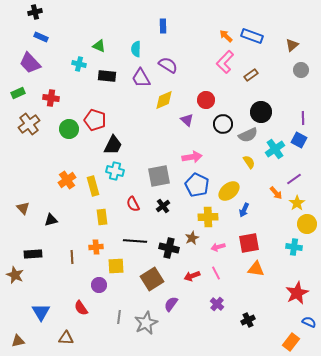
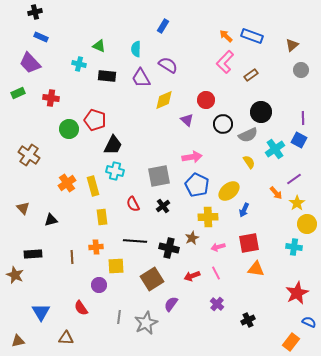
blue rectangle at (163, 26): rotated 32 degrees clockwise
brown cross at (29, 124): moved 31 px down; rotated 20 degrees counterclockwise
orange cross at (67, 180): moved 3 px down
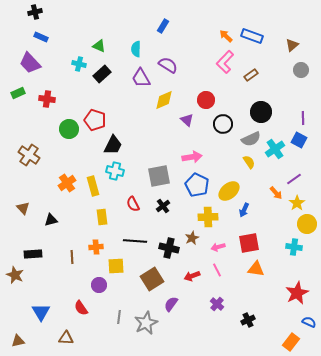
black rectangle at (107, 76): moved 5 px left, 2 px up; rotated 48 degrees counterclockwise
red cross at (51, 98): moved 4 px left, 1 px down
gray semicircle at (248, 135): moved 3 px right, 4 px down
pink line at (216, 273): moved 1 px right, 3 px up
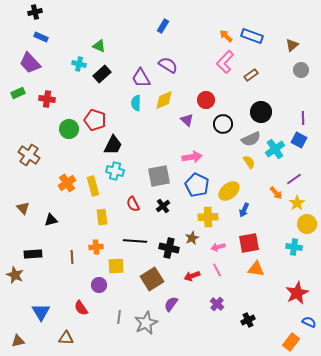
cyan semicircle at (136, 49): moved 54 px down
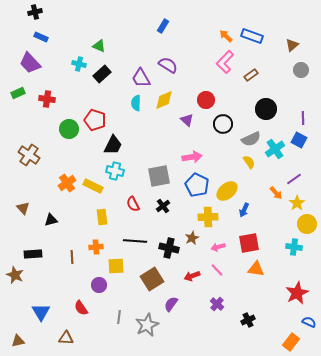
black circle at (261, 112): moved 5 px right, 3 px up
yellow rectangle at (93, 186): rotated 48 degrees counterclockwise
yellow ellipse at (229, 191): moved 2 px left
pink line at (217, 270): rotated 16 degrees counterclockwise
gray star at (146, 323): moved 1 px right, 2 px down
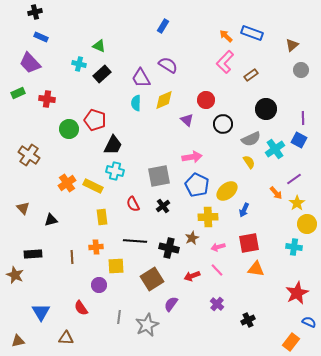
blue rectangle at (252, 36): moved 3 px up
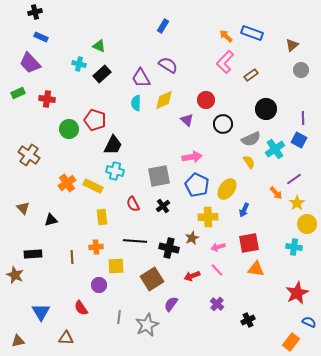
yellow ellipse at (227, 191): moved 2 px up; rotated 15 degrees counterclockwise
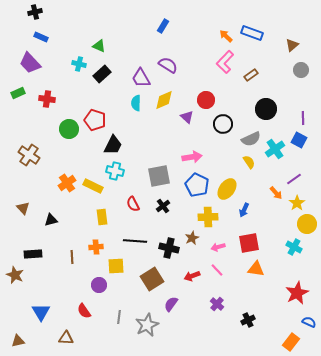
purple triangle at (187, 120): moved 3 px up
cyan cross at (294, 247): rotated 21 degrees clockwise
red semicircle at (81, 308): moved 3 px right, 3 px down
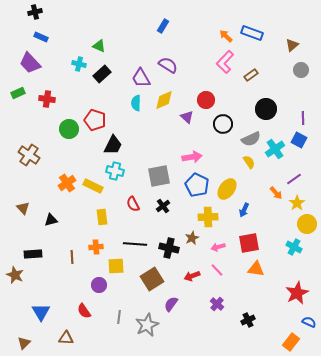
black line at (135, 241): moved 3 px down
brown triangle at (18, 341): moved 6 px right, 2 px down; rotated 32 degrees counterclockwise
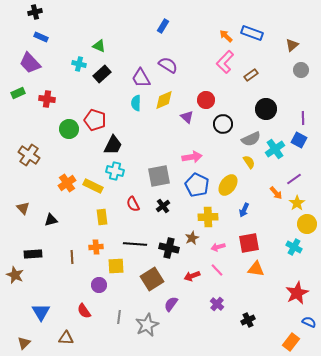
yellow ellipse at (227, 189): moved 1 px right, 4 px up
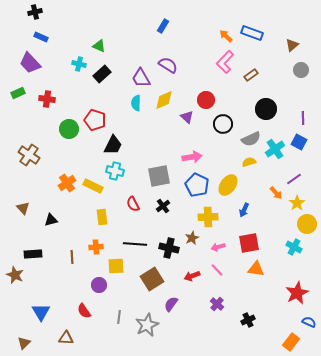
blue square at (299, 140): moved 2 px down
yellow semicircle at (249, 162): rotated 72 degrees counterclockwise
